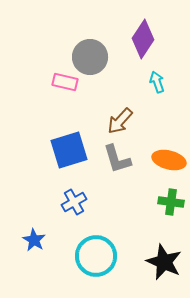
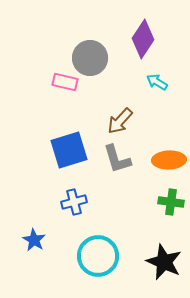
gray circle: moved 1 px down
cyan arrow: rotated 40 degrees counterclockwise
orange ellipse: rotated 16 degrees counterclockwise
blue cross: rotated 15 degrees clockwise
cyan circle: moved 2 px right
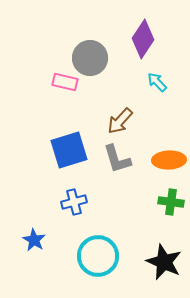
cyan arrow: rotated 15 degrees clockwise
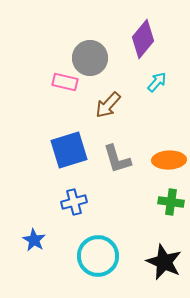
purple diamond: rotated 6 degrees clockwise
cyan arrow: rotated 85 degrees clockwise
brown arrow: moved 12 px left, 16 px up
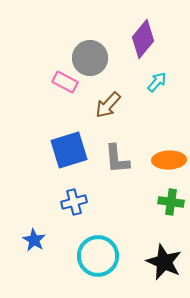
pink rectangle: rotated 15 degrees clockwise
gray L-shape: rotated 12 degrees clockwise
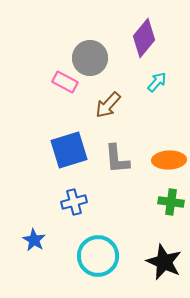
purple diamond: moved 1 px right, 1 px up
